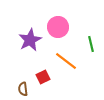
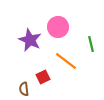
purple star: rotated 20 degrees counterclockwise
brown semicircle: moved 1 px right
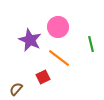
orange line: moved 7 px left, 3 px up
brown semicircle: moved 8 px left; rotated 48 degrees clockwise
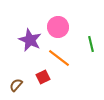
brown semicircle: moved 4 px up
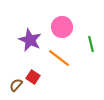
pink circle: moved 4 px right
red square: moved 10 px left; rotated 32 degrees counterclockwise
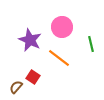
brown semicircle: moved 2 px down
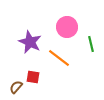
pink circle: moved 5 px right
purple star: moved 2 px down
red square: rotated 24 degrees counterclockwise
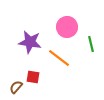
purple star: rotated 15 degrees counterclockwise
